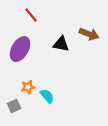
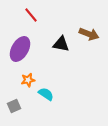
orange star: moved 7 px up
cyan semicircle: moved 1 px left, 2 px up; rotated 14 degrees counterclockwise
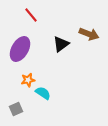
black triangle: rotated 48 degrees counterclockwise
cyan semicircle: moved 3 px left, 1 px up
gray square: moved 2 px right, 3 px down
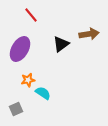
brown arrow: rotated 30 degrees counterclockwise
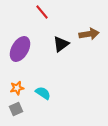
red line: moved 11 px right, 3 px up
orange star: moved 11 px left, 8 px down
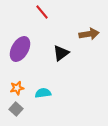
black triangle: moved 9 px down
cyan semicircle: rotated 42 degrees counterclockwise
gray square: rotated 24 degrees counterclockwise
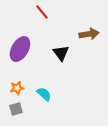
black triangle: rotated 30 degrees counterclockwise
cyan semicircle: moved 1 px right, 1 px down; rotated 49 degrees clockwise
gray square: rotated 32 degrees clockwise
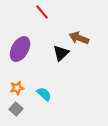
brown arrow: moved 10 px left, 4 px down; rotated 150 degrees counterclockwise
black triangle: rotated 24 degrees clockwise
gray square: rotated 32 degrees counterclockwise
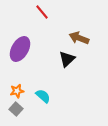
black triangle: moved 6 px right, 6 px down
orange star: moved 3 px down
cyan semicircle: moved 1 px left, 2 px down
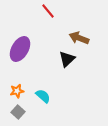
red line: moved 6 px right, 1 px up
gray square: moved 2 px right, 3 px down
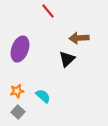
brown arrow: rotated 24 degrees counterclockwise
purple ellipse: rotated 10 degrees counterclockwise
